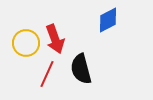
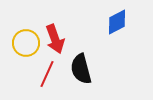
blue diamond: moved 9 px right, 2 px down
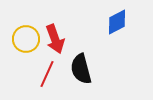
yellow circle: moved 4 px up
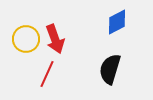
black semicircle: moved 29 px right; rotated 32 degrees clockwise
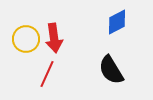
red arrow: moved 1 px left, 1 px up; rotated 12 degrees clockwise
black semicircle: moved 1 px right, 1 px down; rotated 48 degrees counterclockwise
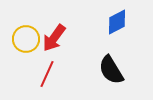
red arrow: rotated 44 degrees clockwise
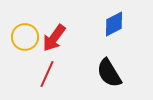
blue diamond: moved 3 px left, 2 px down
yellow circle: moved 1 px left, 2 px up
black semicircle: moved 2 px left, 3 px down
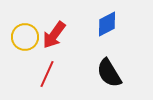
blue diamond: moved 7 px left
red arrow: moved 3 px up
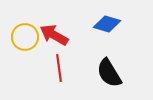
blue diamond: rotated 44 degrees clockwise
red arrow: rotated 84 degrees clockwise
red line: moved 12 px right, 6 px up; rotated 32 degrees counterclockwise
